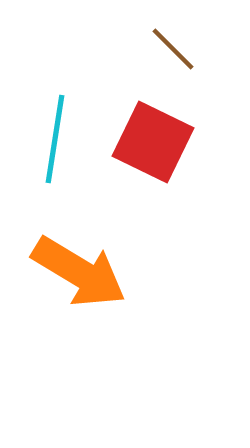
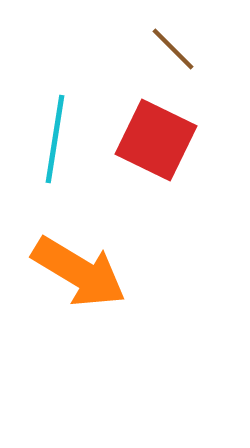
red square: moved 3 px right, 2 px up
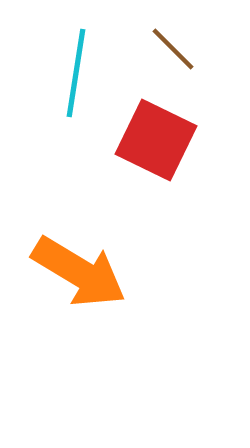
cyan line: moved 21 px right, 66 px up
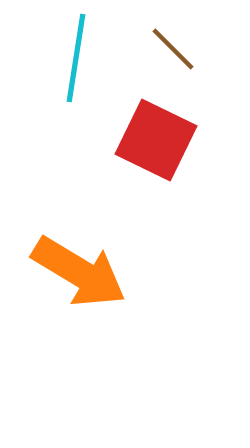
cyan line: moved 15 px up
